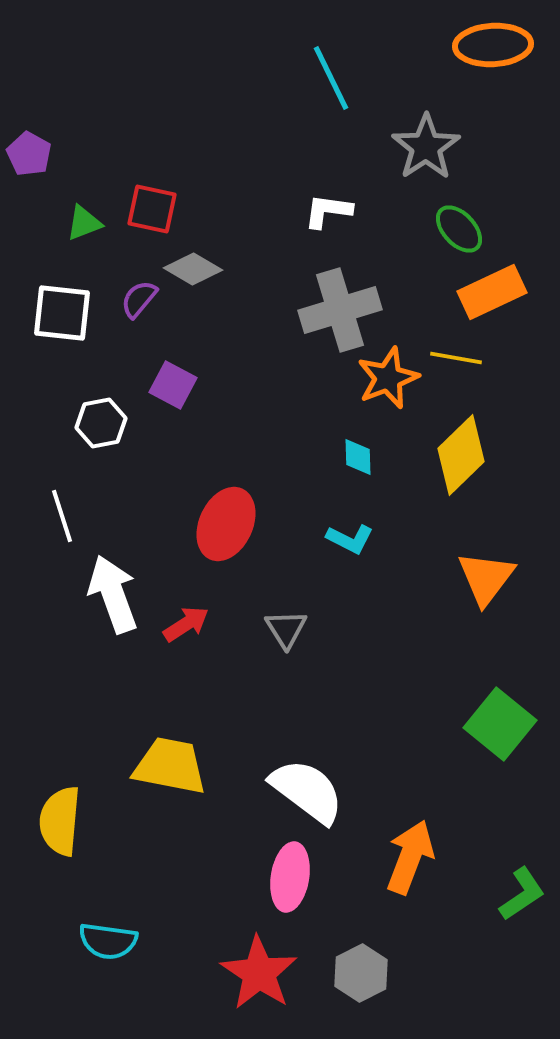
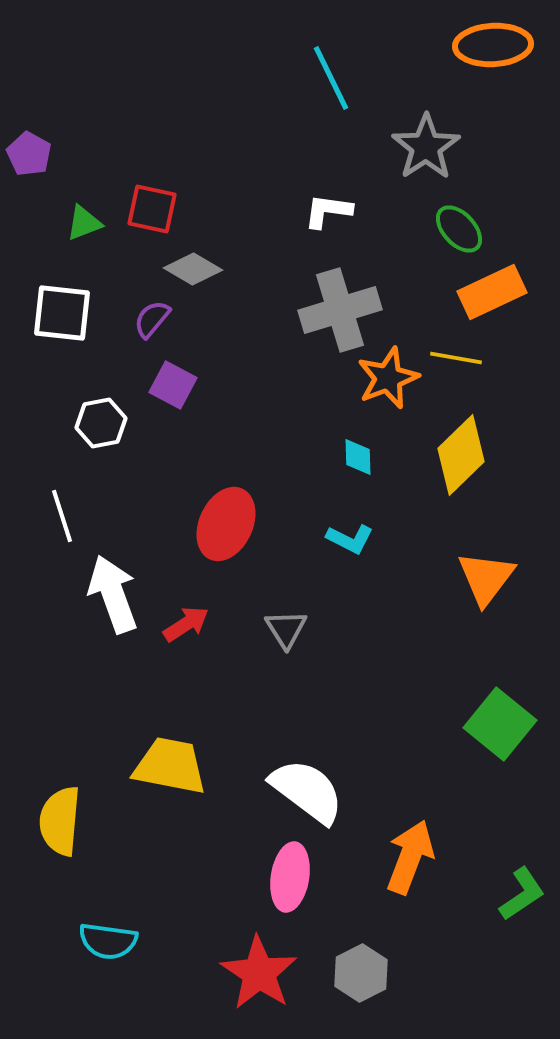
purple semicircle: moved 13 px right, 20 px down
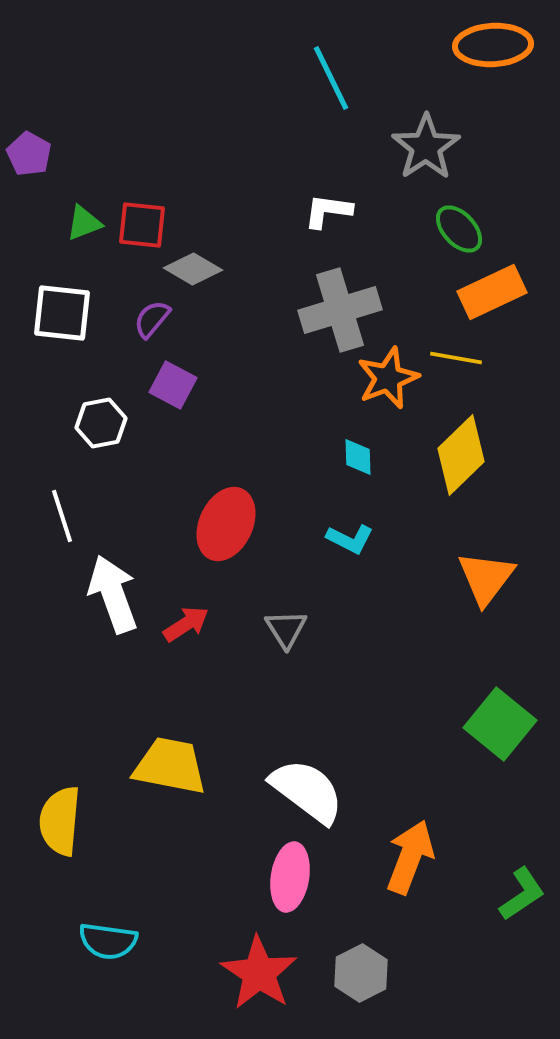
red square: moved 10 px left, 16 px down; rotated 6 degrees counterclockwise
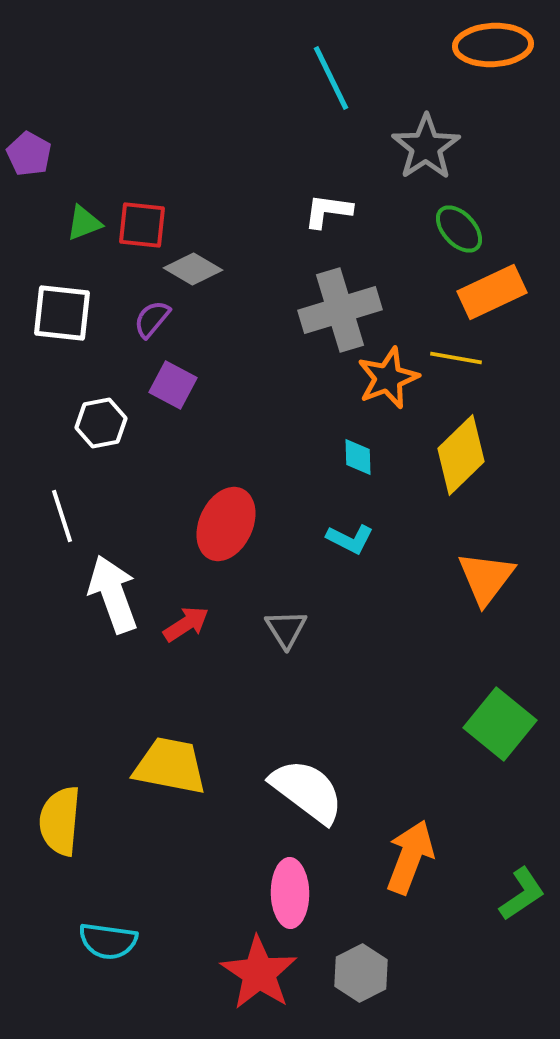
pink ellipse: moved 16 px down; rotated 10 degrees counterclockwise
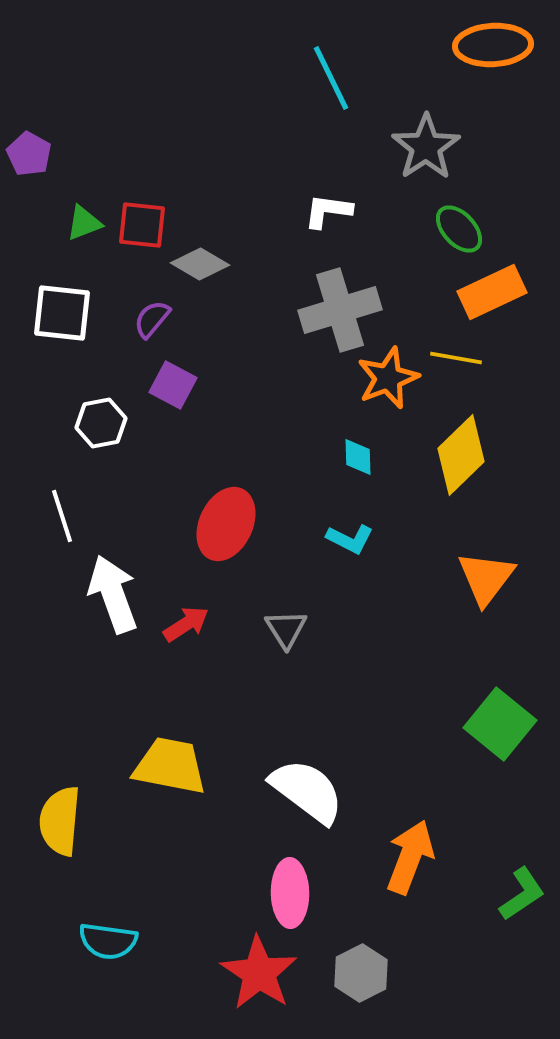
gray diamond: moved 7 px right, 5 px up
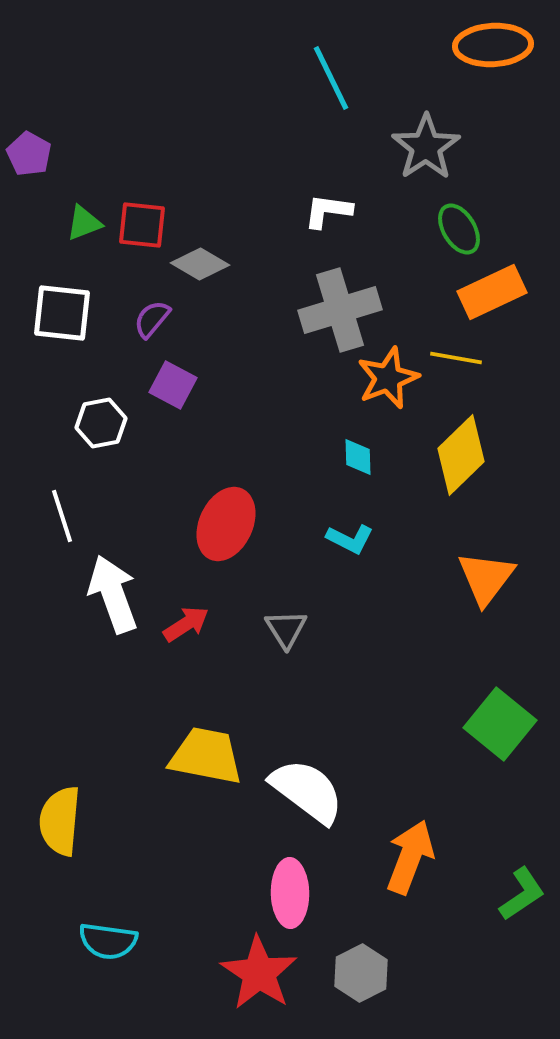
green ellipse: rotated 12 degrees clockwise
yellow trapezoid: moved 36 px right, 10 px up
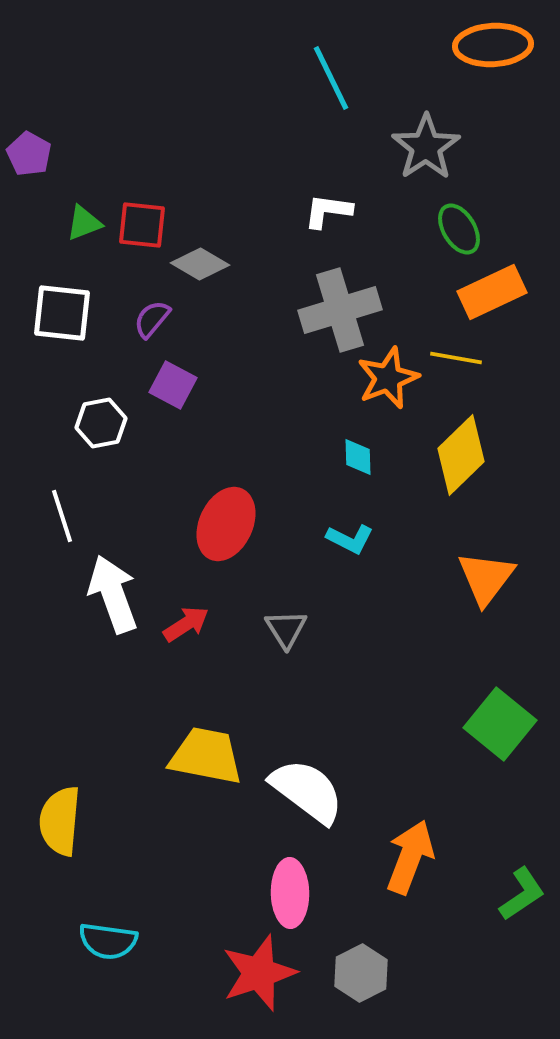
red star: rotated 20 degrees clockwise
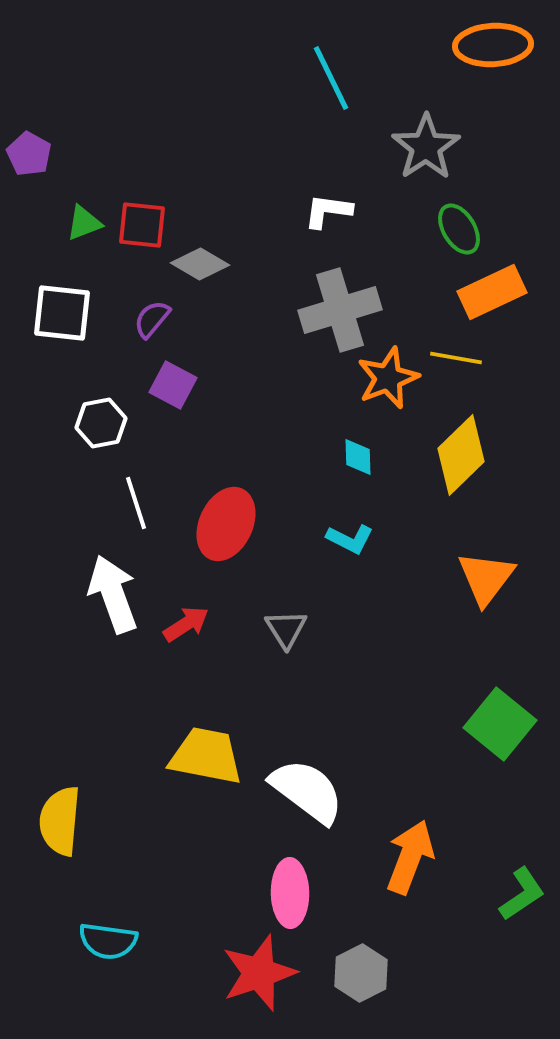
white line: moved 74 px right, 13 px up
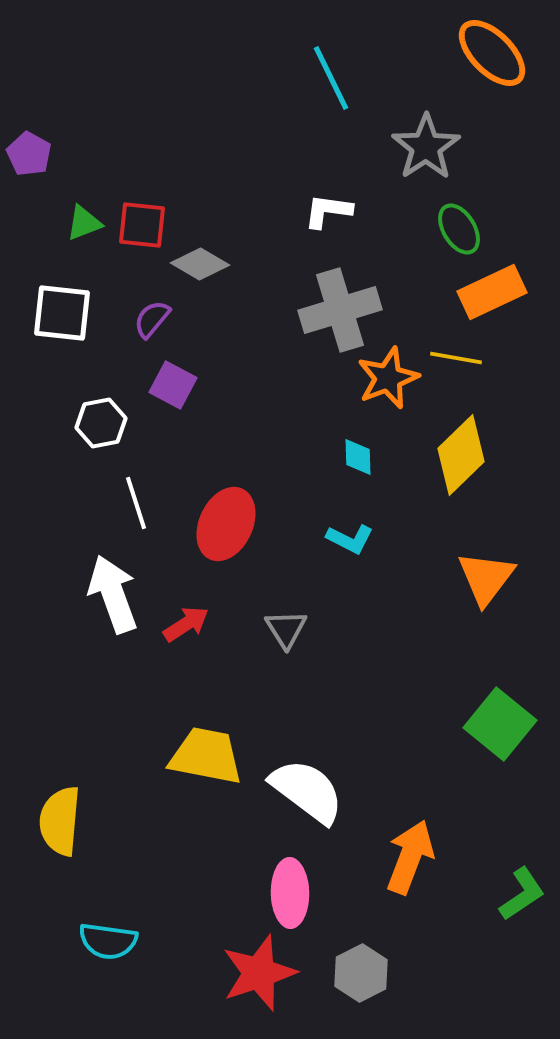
orange ellipse: moved 1 px left, 8 px down; rotated 48 degrees clockwise
